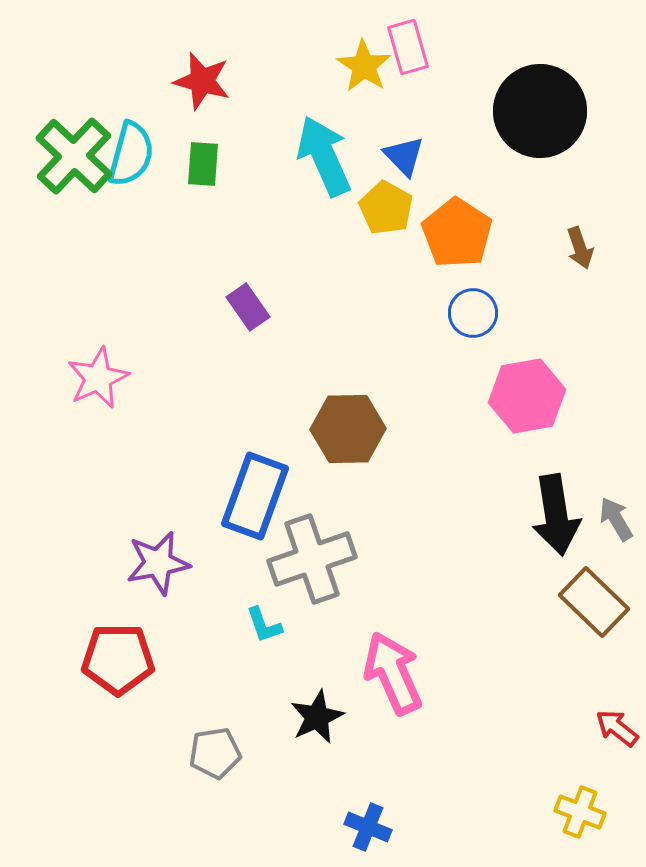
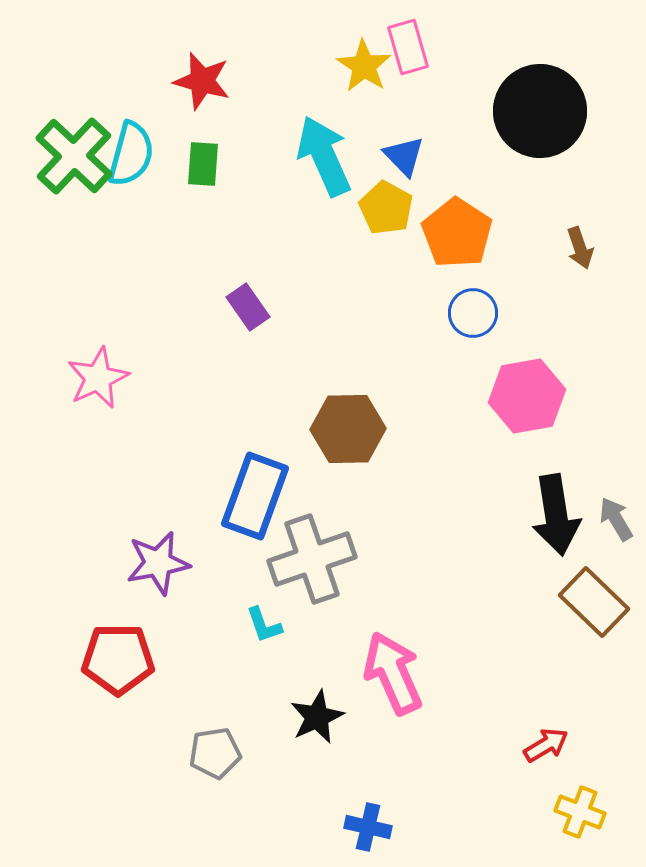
red arrow: moved 71 px left, 17 px down; rotated 111 degrees clockwise
blue cross: rotated 9 degrees counterclockwise
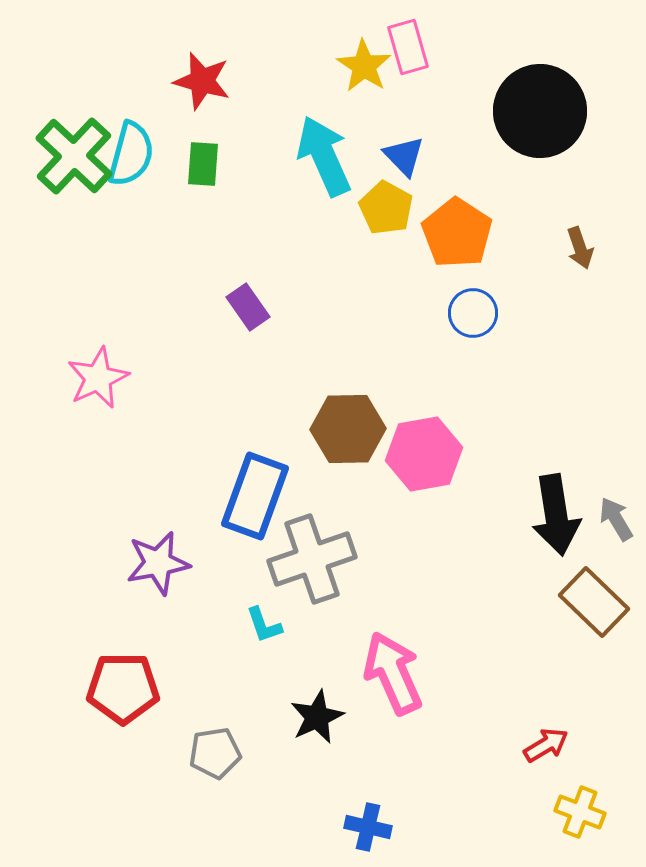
pink hexagon: moved 103 px left, 58 px down
red pentagon: moved 5 px right, 29 px down
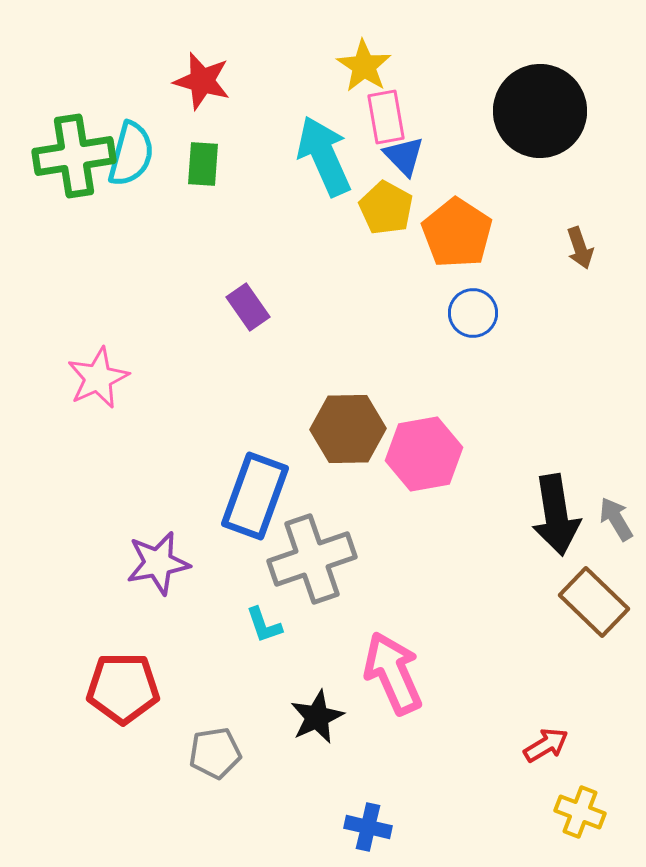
pink rectangle: moved 22 px left, 70 px down; rotated 6 degrees clockwise
green cross: rotated 38 degrees clockwise
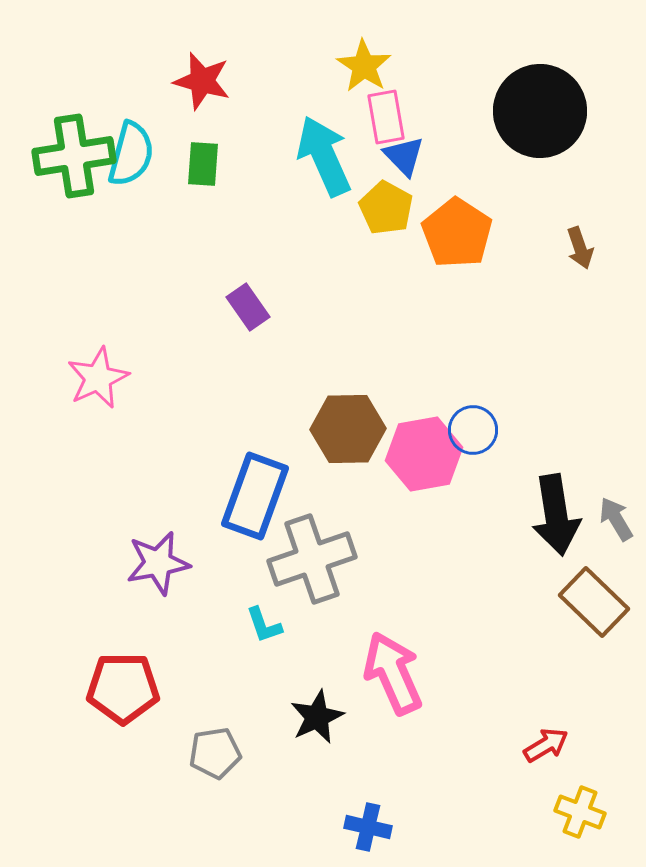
blue circle: moved 117 px down
